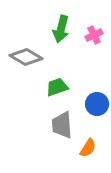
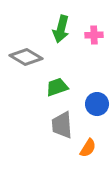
pink cross: rotated 24 degrees clockwise
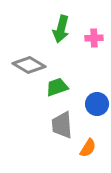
pink cross: moved 3 px down
gray diamond: moved 3 px right, 8 px down
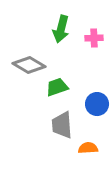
orange semicircle: rotated 126 degrees counterclockwise
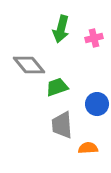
pink cross: rotated 12 degrees counterclockwise
gray diamond: rotated 20 degrees clockwise
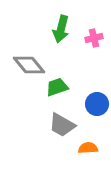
gray trapezoid: rotated 56 degrees counterclockwise
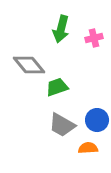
blue circle: moved 16 px down
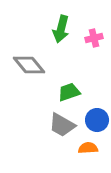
green trapezoid: moved 12 px right, 5 px down
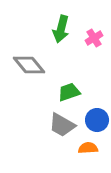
pink cross: rotated 18 degrees counterclockwise
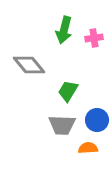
green arrow: moved 3 px right, 1 px down
pink cross: rotated 24 degrees clockwise
green trapezoid: moved 1 px left, 1 px up; rotated 40 degrees counterclockwise
gray trapezoid: rotated 28 degrees counterclockwise
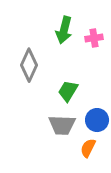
gray diamond: rotated 64 degrees clockwise
orange semicircle: rotated 60 degrees counterclockwise
